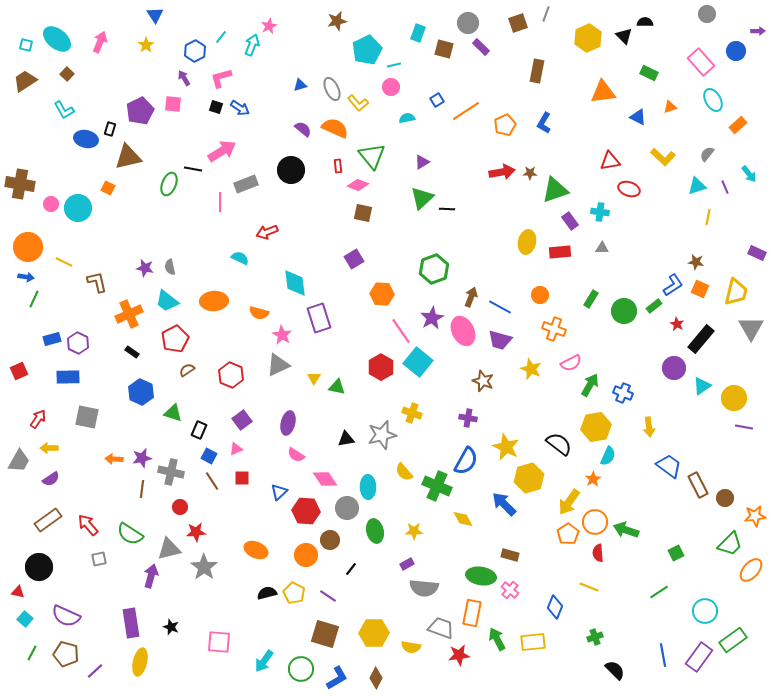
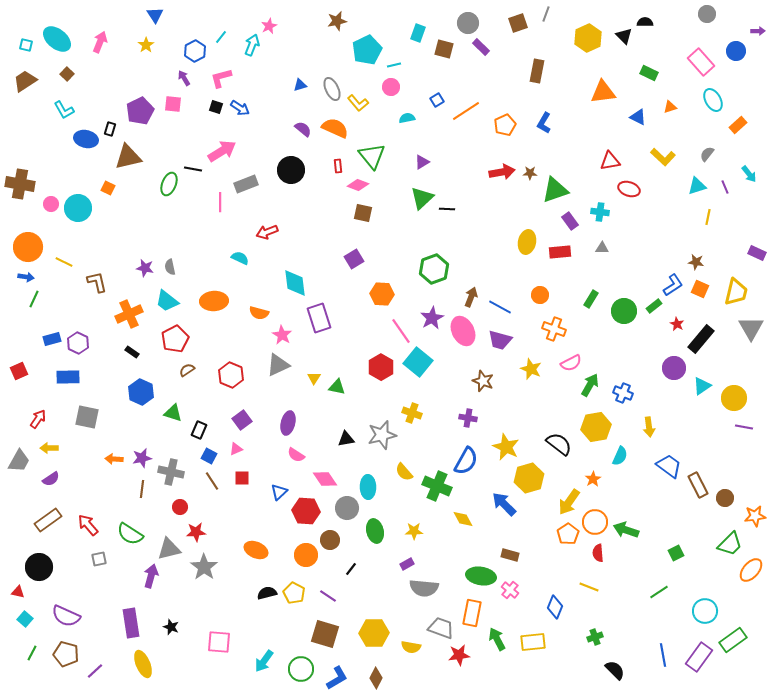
cyan semicircle at (608, 456): moved 12 px right
yellow ellipse at (140, 662): moved 3 px right, 2 px down; rotated 36 degrees counterclockwise
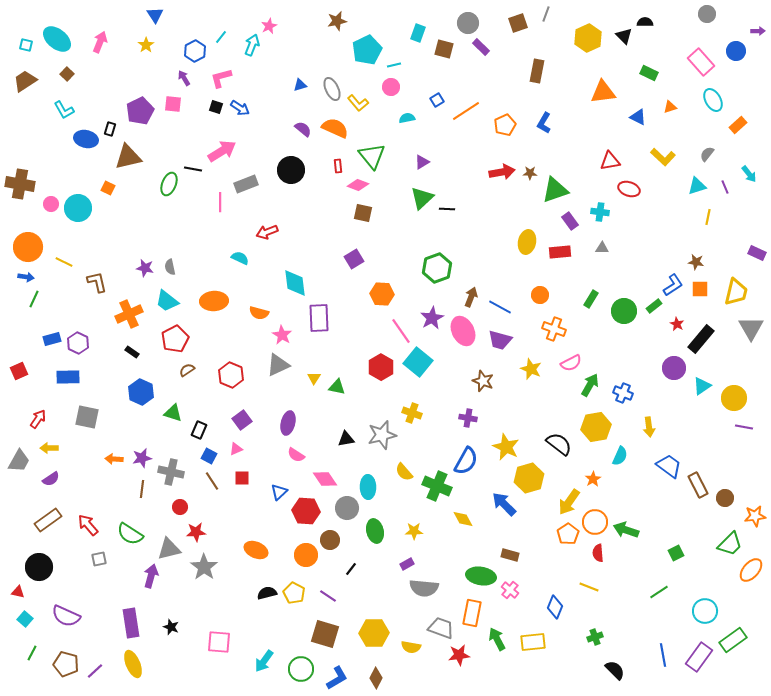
green hexagon at (434, 269): moved 3 px right, 1 px up
orange square at (700, 289): rotated 24 degrees counterclockwise
purple rectangle at (319, 318): rotated 16 degrees clockwise
brown pentagon at (66, 654): moved 10 px down
yellow ellipse at (143, 664): moved 10 px left
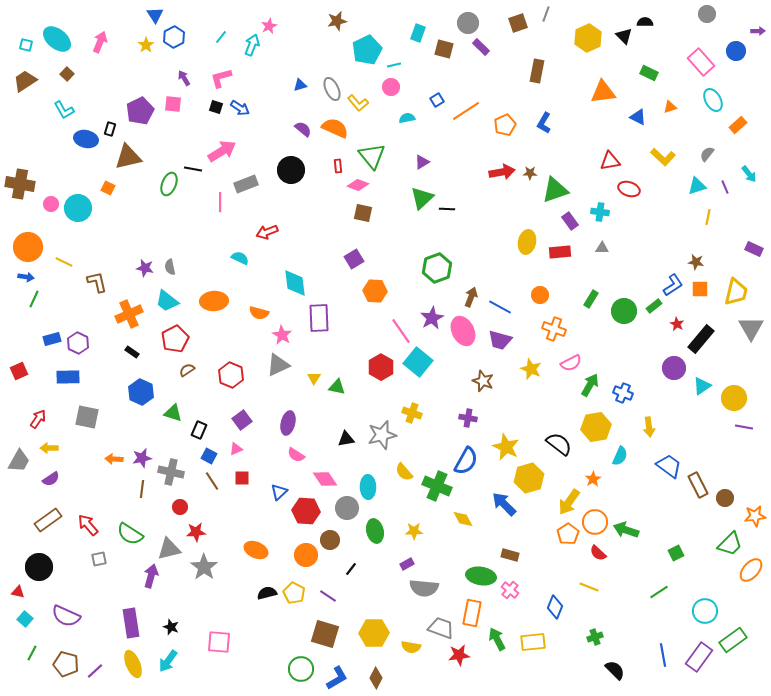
blue hexagon at (195, 51): moved 21 px left, 14 px up
purple rectangle at (757, 253): moved 3 px left, 4 px up
orange hexagon at (382, 294): moved 7 px left, 3 px up
red semicircle at (598, 553): rotated 42 degrees counterclockwise
cyan arrow at (264, 661): moved 96 px left
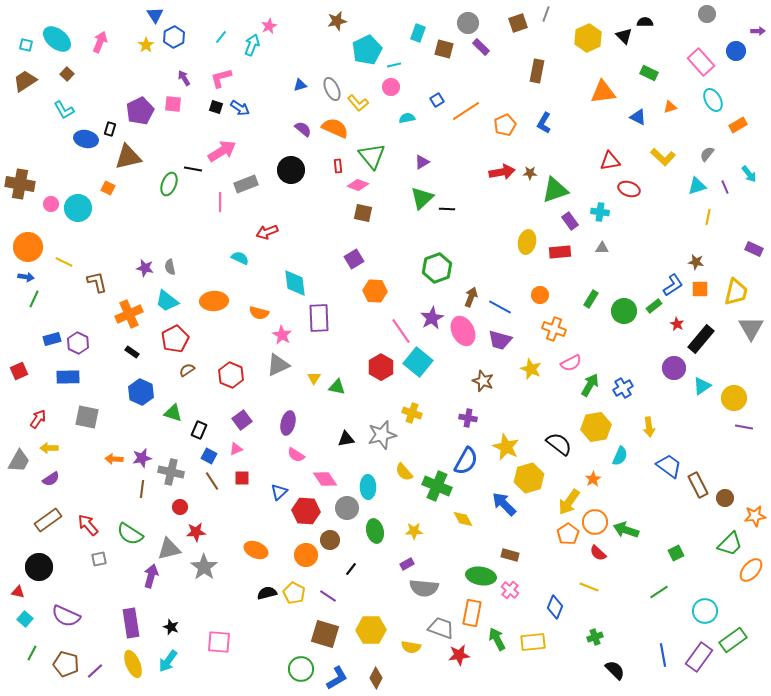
orange rectangle at (738, 125): rotated 12 degrees clockwise
blue cross at (623, 393): moved 5 px up; rotated 36 degrees clockwise
yellow hexagon at (374, 633): moved 3 px left, 3 px up
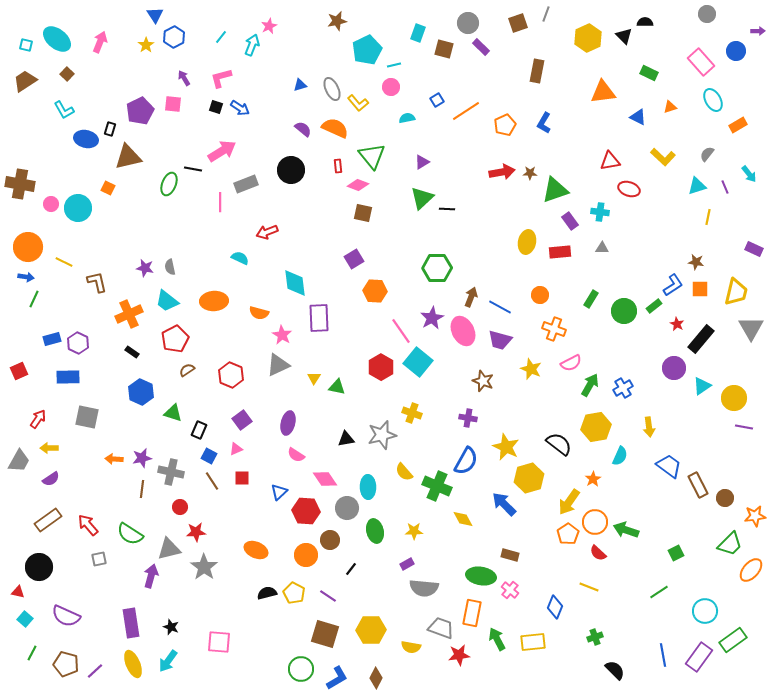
green hexagon at (437, 268): rotated 20 degrees clockwise
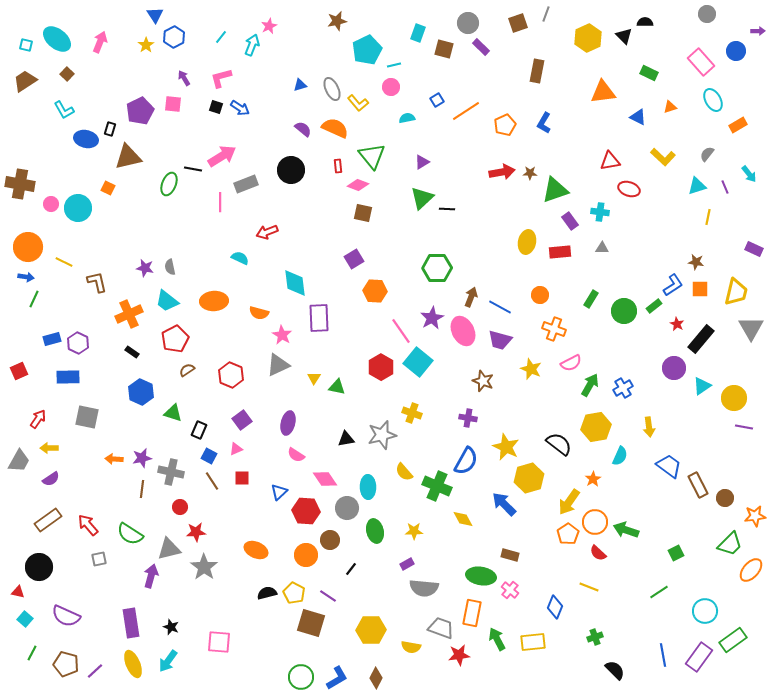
pink arrow at (222, 151): moved 5 px down
brown square at (325, 634): moved 14 px left, 11 px up
green circle at (301, 669): moved 8 px down
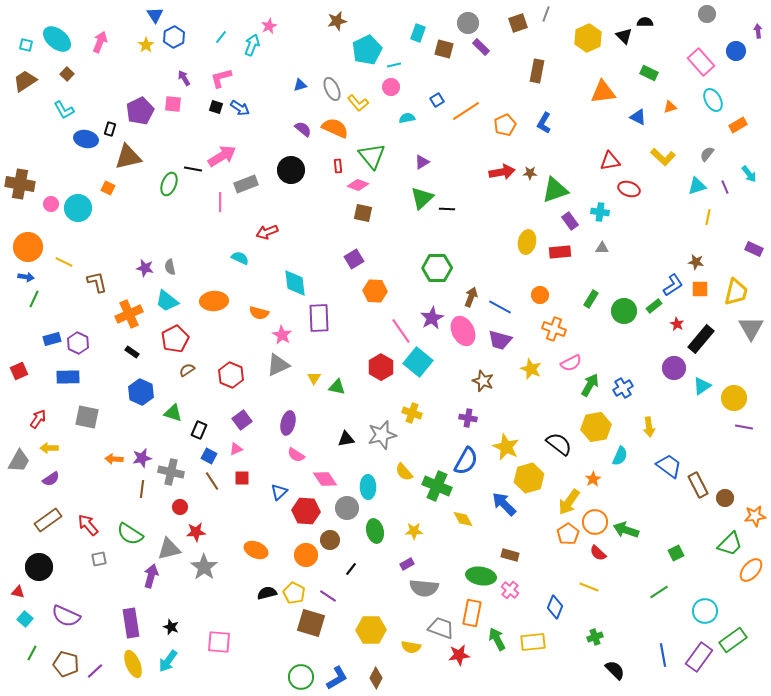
purple arrow at (758, 31): rotated 96 degrees counterclockwise
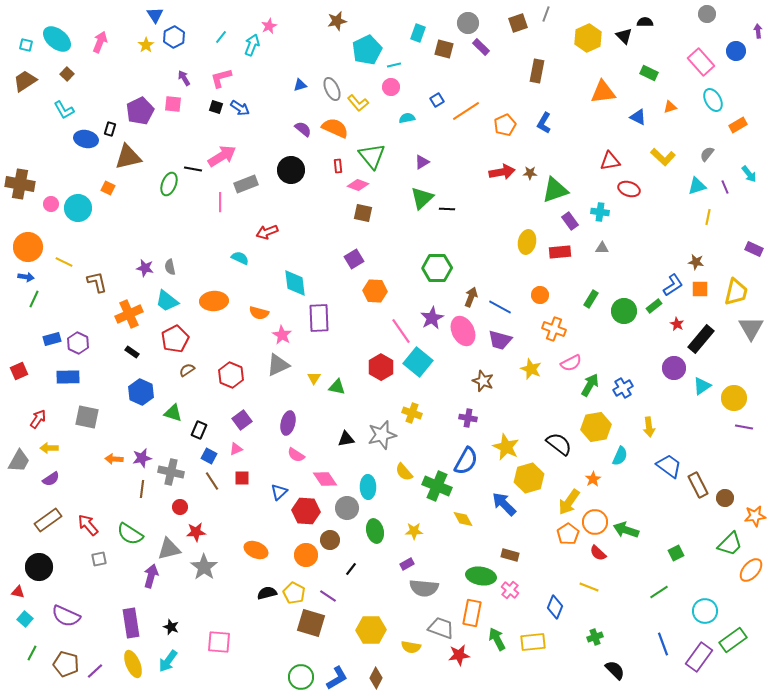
blue line at (663, 655): moved 11 px up; rotated 10 degrees counterclockwise
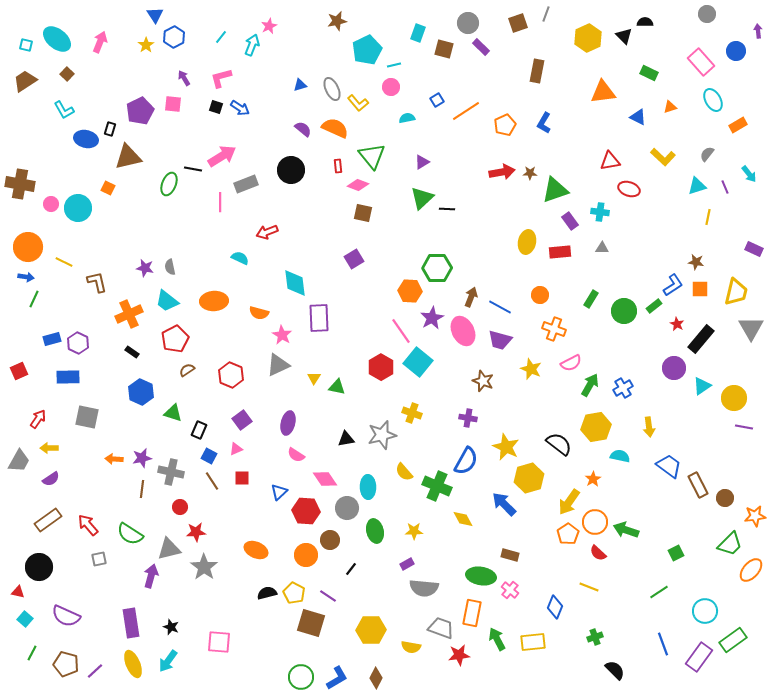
orange hexagon at (375, 291): moved 35 px right
cyan semicircle at (620, 456): rotated 102 degrees counterclockwise
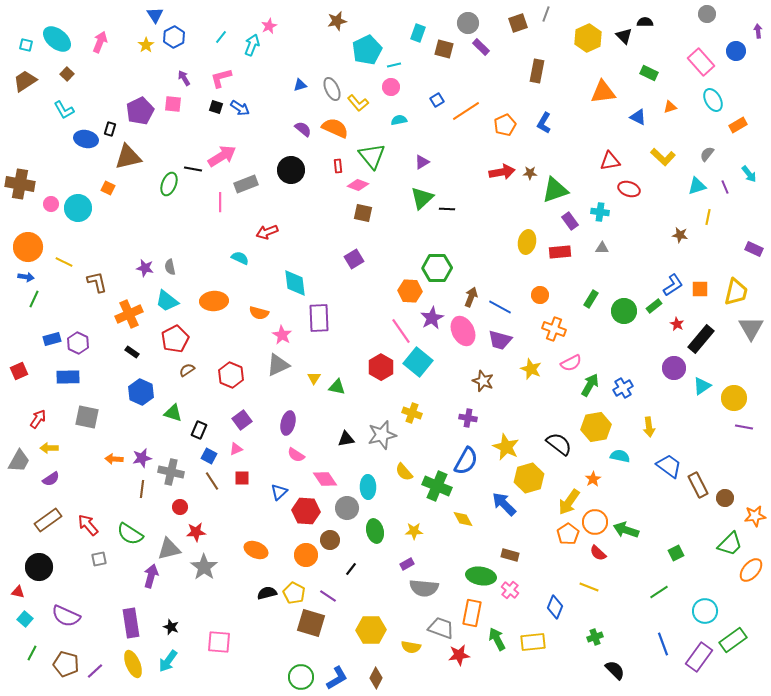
cyan semicircle at (407, 118): moved 8 px left, 2 px down
brown star at (696, 262): moved 16 px left, 27 px up
